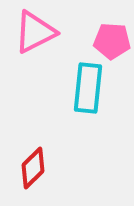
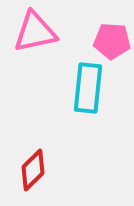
pink triangle: rotated 15 degrees clockwise
red diamond: moved 2 px down
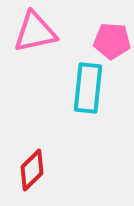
red diamond: moved 1 px left
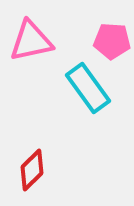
pink triangle: moved 4 px left, 9 px down
cyan rectangle: rotated 42 degrees counterclockwise
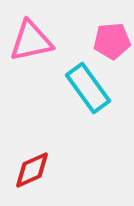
pink pentagon: rotated 9 degrees counterclockwise
red diamond: rotated 21 degrees clockwise
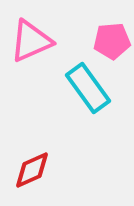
pink triangle: rotated 12 degrees counterclockwise
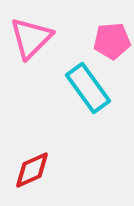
pink triangle: moved 3 px up; rotated 21 degrees counterclockwise
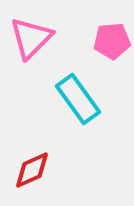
cyan rectangle: moved 10 px left, 11 px down
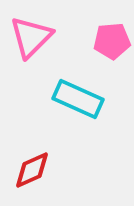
pink triangle: moved 1 px up
cyan rectangle: rotated 30 degrees counterclockwise
